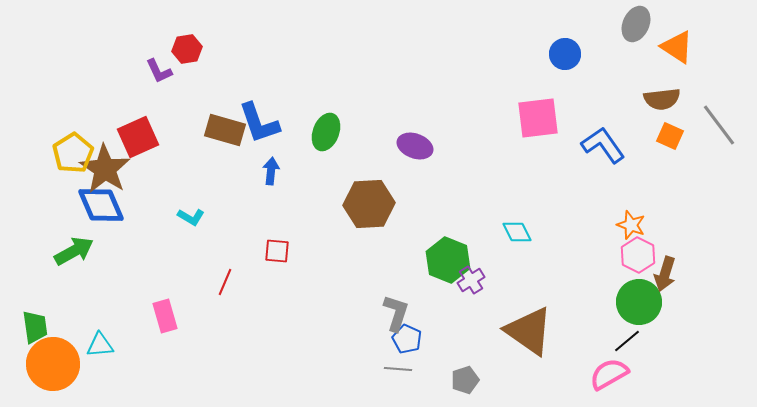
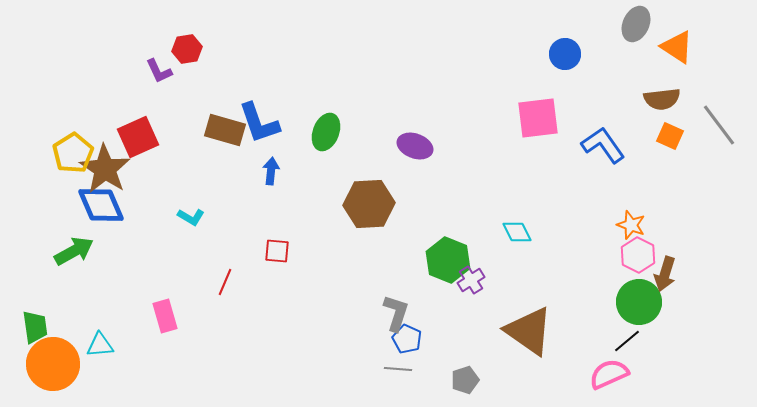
pink semicircle at (609, 374): rotated 6 degrees clockwise
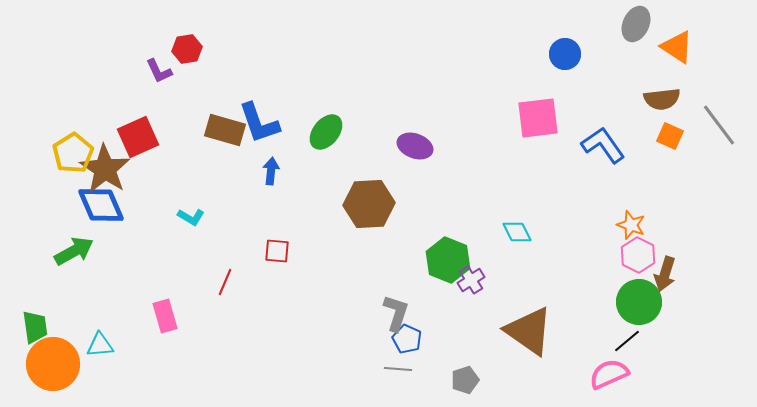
green ellipse at (326, 132): rotated 18 degrees clockwise
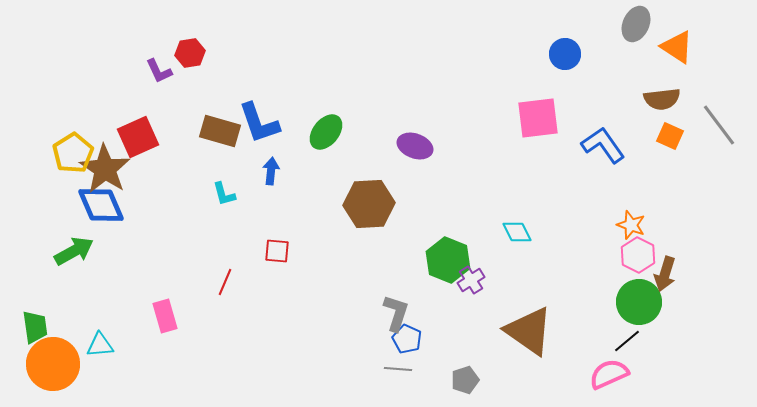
red hexagon at (187, 49): moved 3 px right, 4 px down
brown rectangle at (225, 130): moved 5 px left, 1 px down
cyan L-shape at (191, 217): moved 33 px right, 23 px up; rotated 44 degrees clockwise
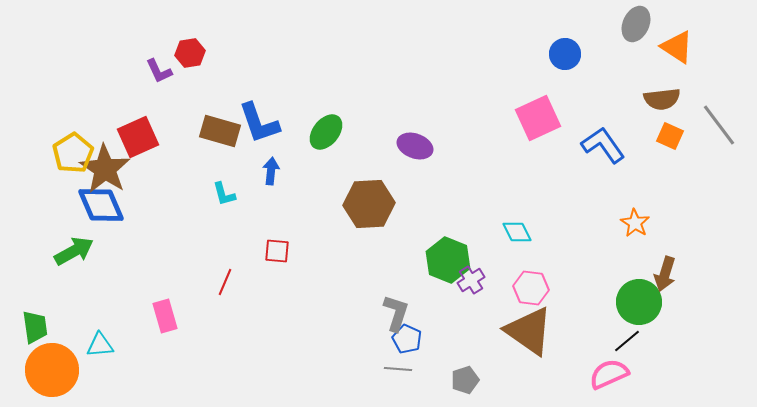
pink square at (538, 118): rotated 18 degrees counterclockwise
orange star at (631, 225): moved 4 px right, 2 px up; rotated 12 degrees clockwise
pink hexagon at (638, 255): moved 107 px left, 33 px down; rotated 20 degrees counterclockwise
orange circle at (53, 364): moved 1 px left, 6 px down
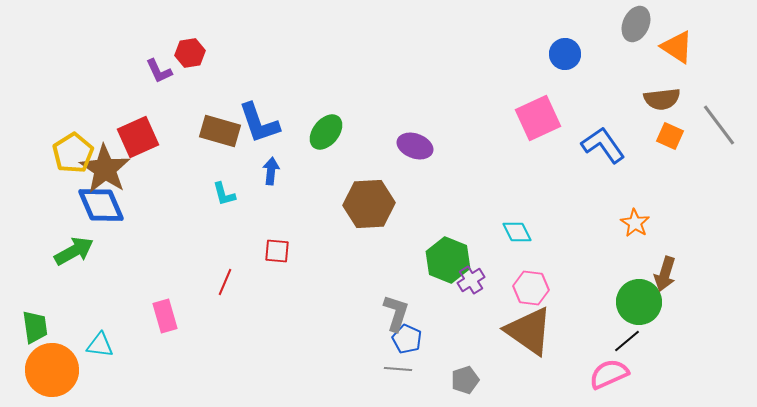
cyan triangle at (100, 345): rotated 12 degrees clockwise
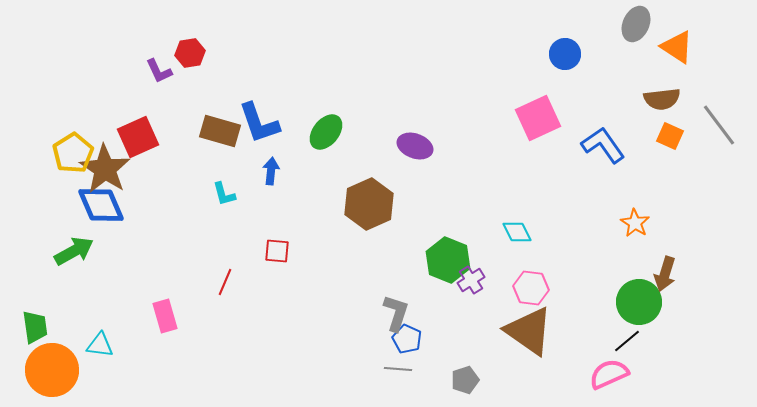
brown hexagon at (369, 204): rotated 21 degrees counterclockwise
